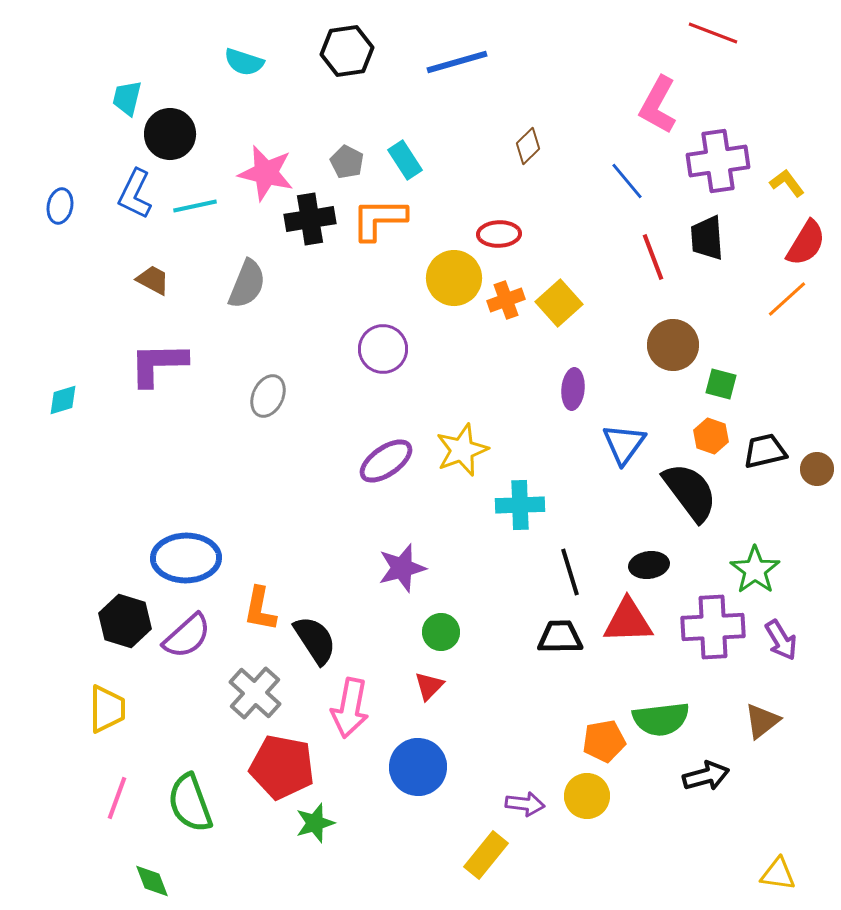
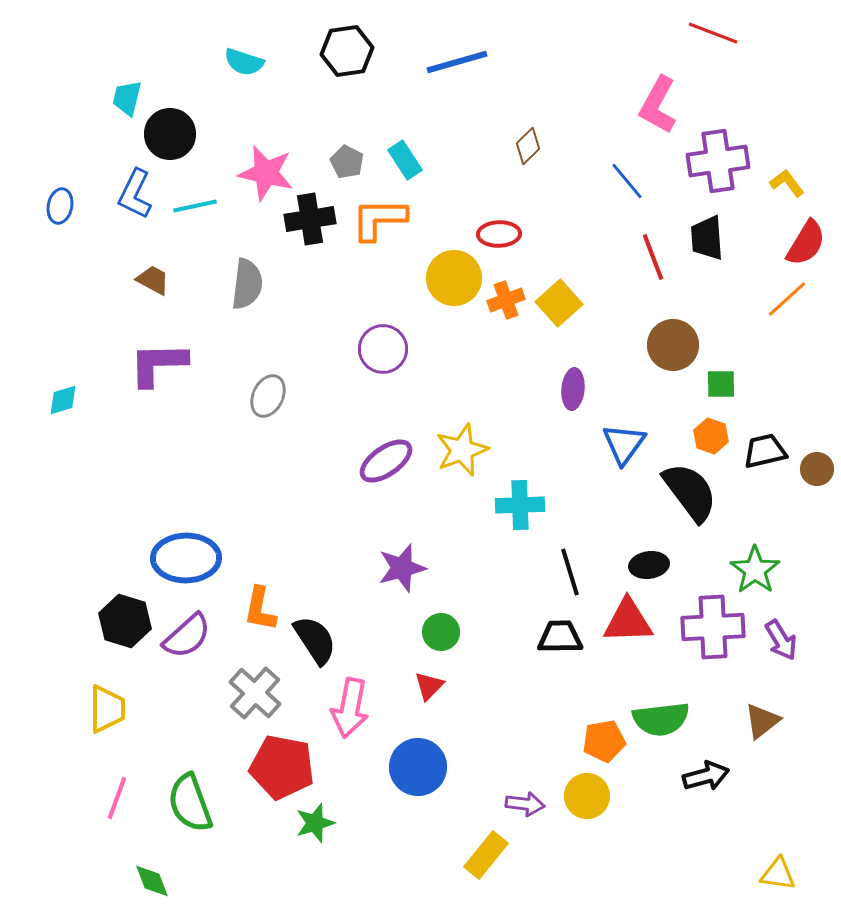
gray semicircle at (247, 284): rotated 15 degrees counterclockwise
green square at (721, 384): rotated 16 degrees counterclockwise
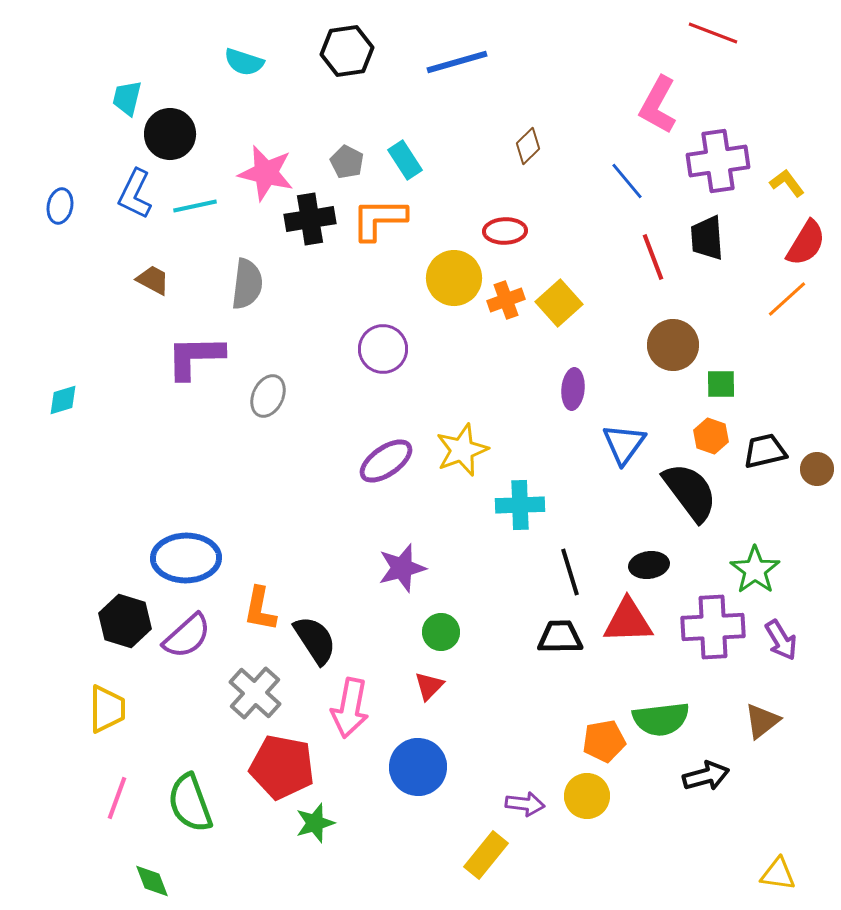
red ellipse at (499, 234): moved 6 px right, 3 px up
purple L-shape at (158, 364): moved 37 px right, 7 px up
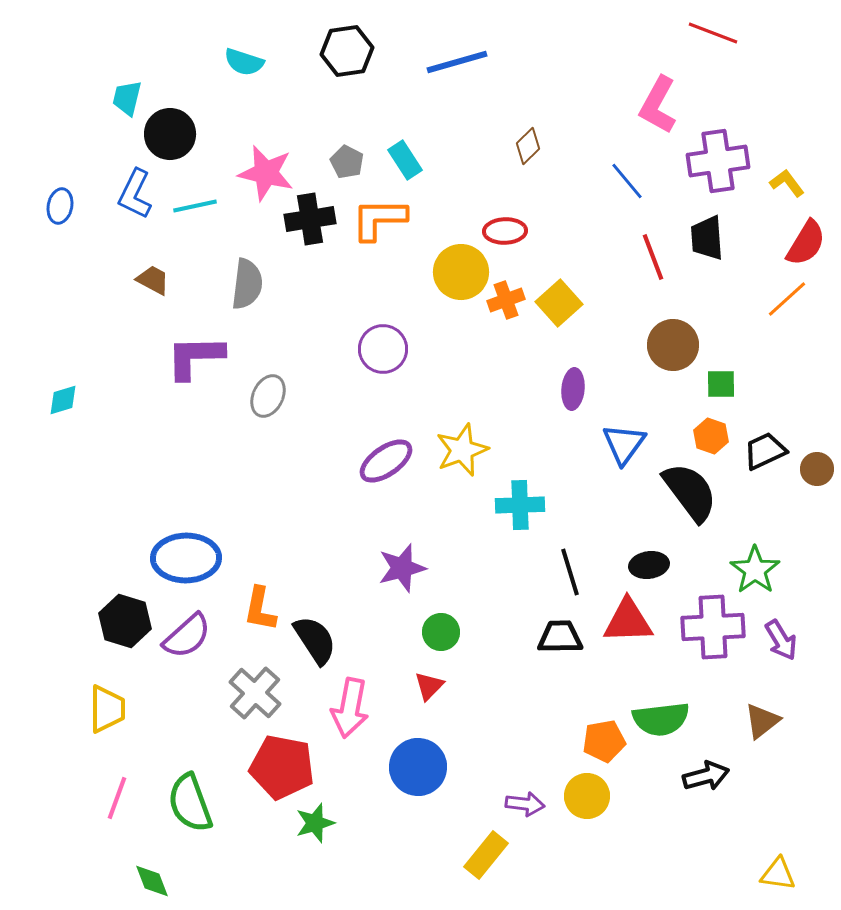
yellow circle at (454, 278): moved 7 px right, 6 px up
black trapezoid at (765, 451): rotated 12 degrees counterclockwise
